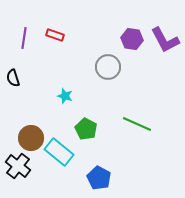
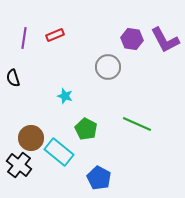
red rectangle: rotated 42 degrees counterclockwise
black cross: moved 1 px right, 1 px up
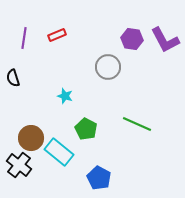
red rectangle: moved 2 px right
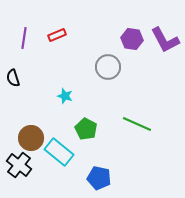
blue pentagon: rotated 15 degrees counterclockwise
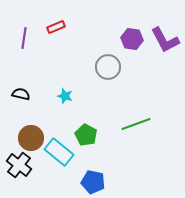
red rectangle: moved 1 px left, 8 px up
black semicircle: moved 8 px right, 16 px down; rotated 120 degrees clockwise
green line: moved 1 px left; rotated 44 degrees counterclockwise
green pentagon: moved 6 px down
blue pentagon: moved 6 px left, 4 px down
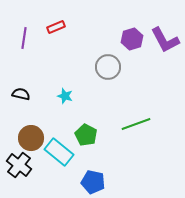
purple hexagon: rotated 25 degrees counterclockwise
